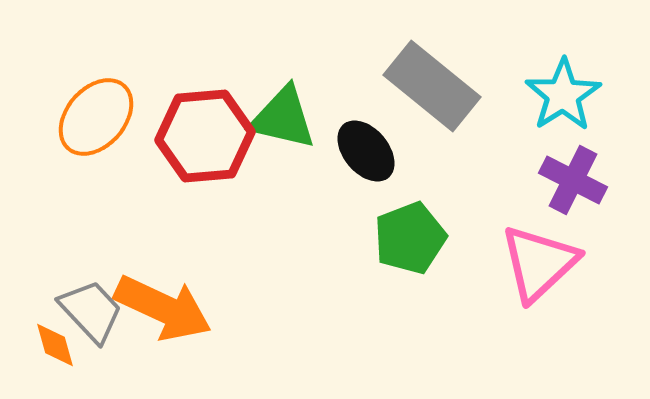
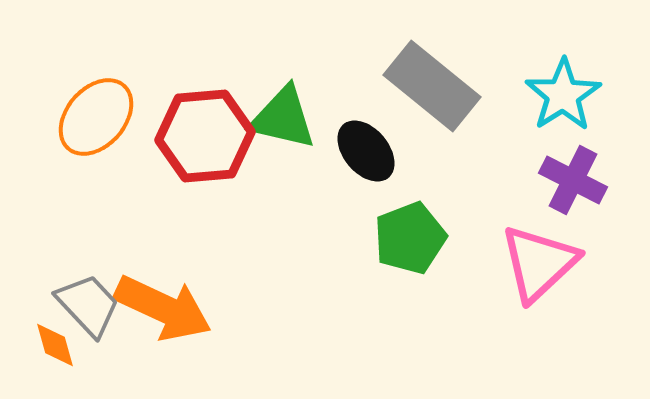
gray trapezoid: moved 3 px left, 6 px up
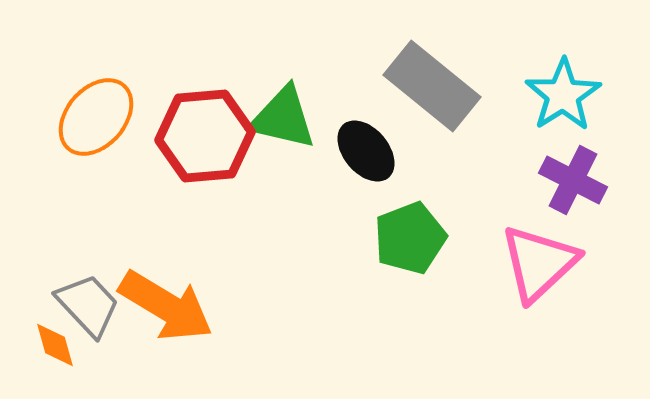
orange arrow: moved 3 px right, 2 px up; rotated 6 degrees clockwise
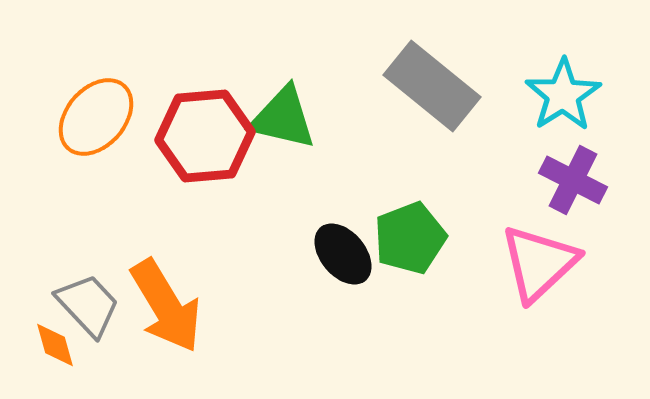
black ellipse: moved 23 px left, 103 px down
orange arrow: rotated 28 degrees clockwise
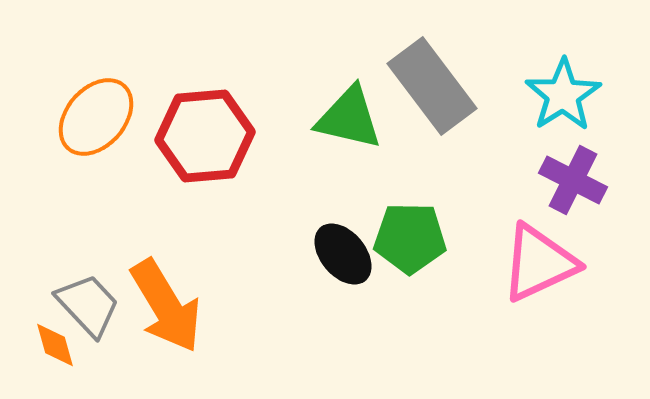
gray rectangle: rotated 14 degrees clockwise
green triangle: moved 66 px right
green pentagon: rotated 22 degrees clockwise
pink triangle: rotated 18 degrees clockwise
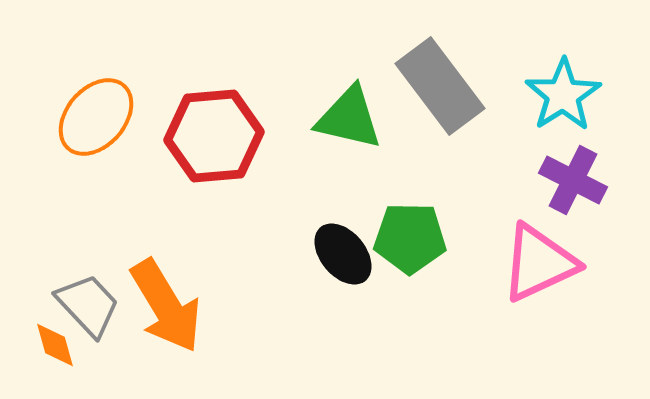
gray rectangle: moved 8 px right
red hexagon: moved 9 px right
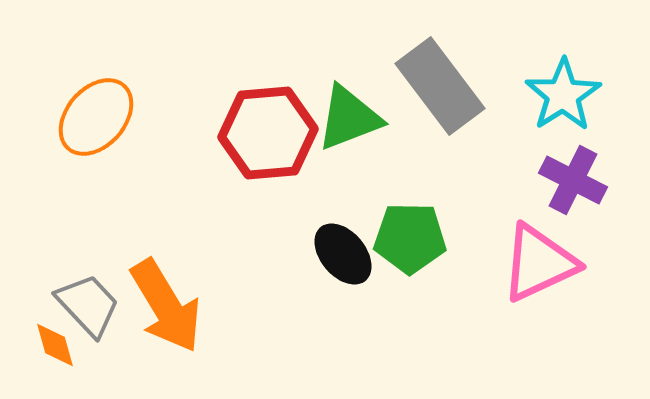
green triangle: rotated 34 degrees counterclockwise
red hexagon: moved 54 px right, 3 px up
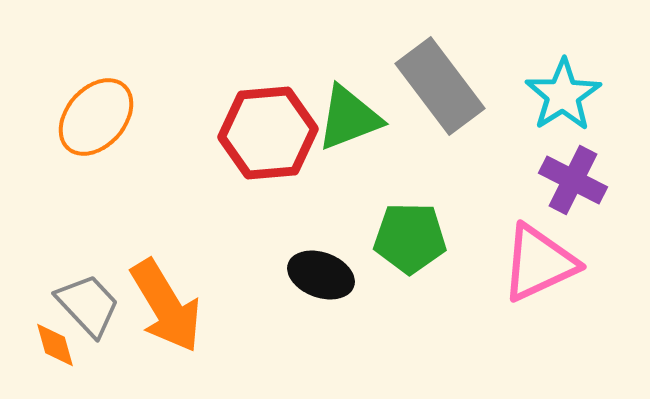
black ellipse: moved 22 px left, 21 px down; rotated 30 degrees counterclockwise
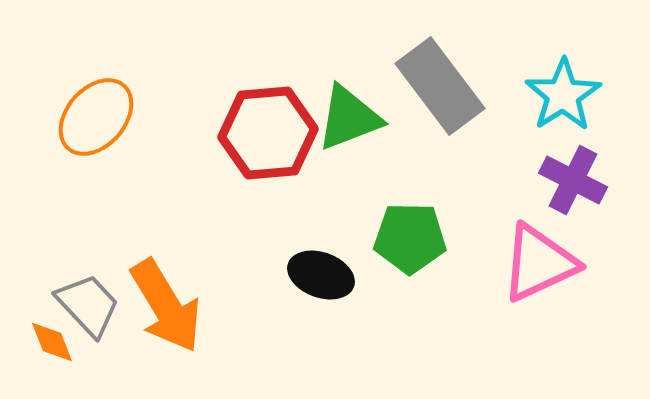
orange diamond: moved 3 px left, 3 px up; rotated 6 degrees counterclockwise
